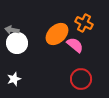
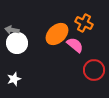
red circle: moved 13 px right, 9 px up
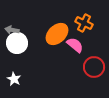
red circle: moved 3 px up
white star: rotated 24 degrees counterclockwise
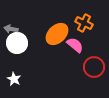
gray arrow: moved 1 px left, 1 px up
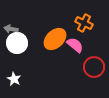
orange ellipse: moved 2 px left, 5 px down
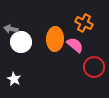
orange ellipse: rotated 45 degrees counterclockwise
white circle: moved 4 px right, 1 px up
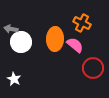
orange cross: moved 2 px left
red circle: moved 1 px left, 1 px down
